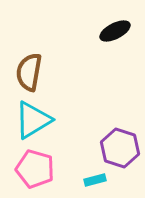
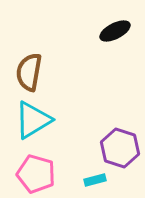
pink pentagon: moved 1 px right, 5 px down
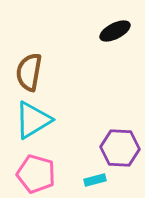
purple hexagon: rotated 15 degrees counterclockwise
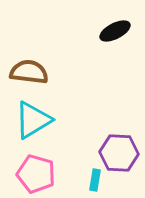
brown semicircle: rotated 87 degrees clockwise
purple hexagon: moved 1 px left, 5 px down
cyan rectangle: rotated 65 degrees counterclockwise
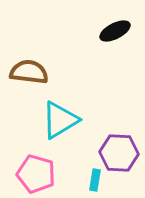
cyan triangle: moved 27 px right
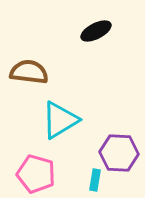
black ellipse: moved 19 px left
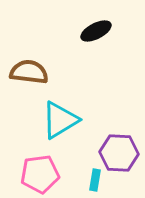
pink pentagon: moved 4 px right; rotated 24 degrees counterclockwise
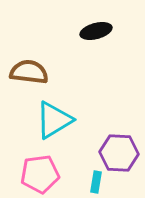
black ellipse: rotated 12 degrees clockwise
cyan triangle: moved 6 px left
cyan rectangle: moved 1 px right, 2 px down
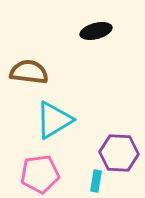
cyan rectangle: moved 1 px up
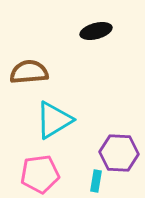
brown semicircle: rotated 12 degrees counterclockwise
